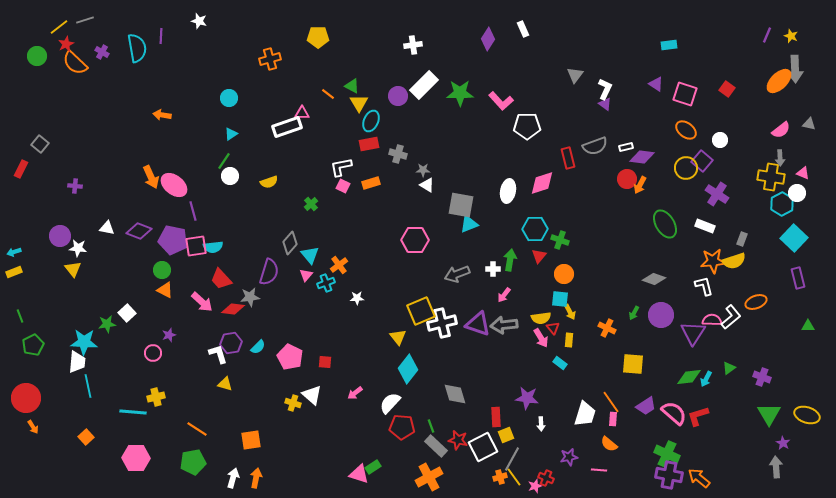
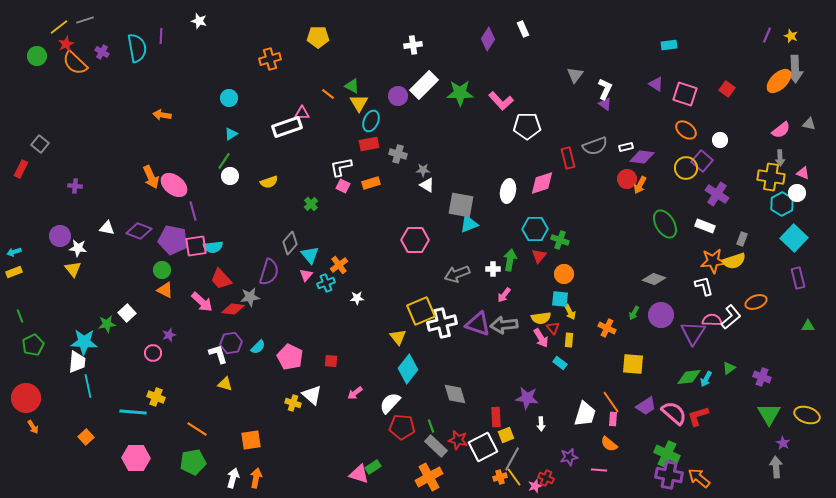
red square at (325, 362): moved 6 px right, 1 px up
yellow cross at (156, 397): rotated 36 degrees clockwise
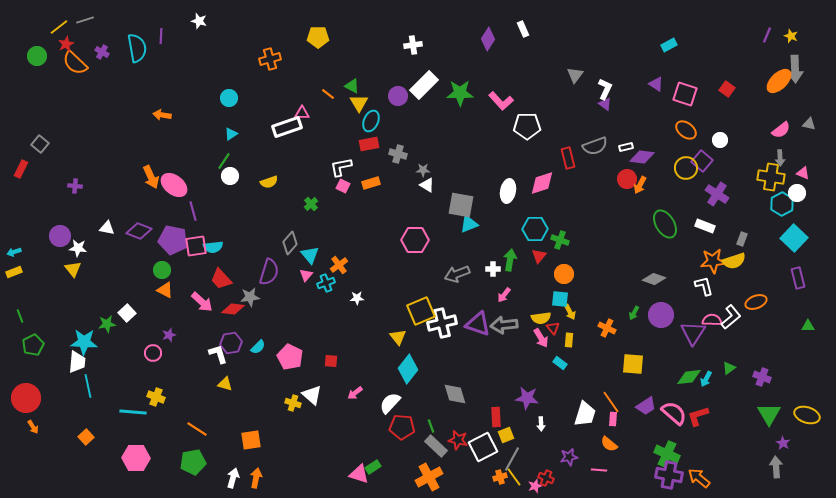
cyan rectangle at (669, 45): rotated 21 degrees counterclockwise
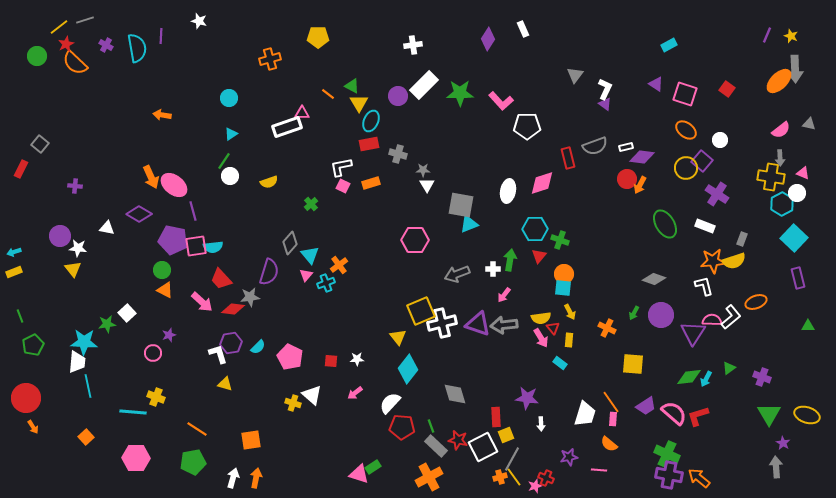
purple cross at (102, 52): moved 4 px right, 7 px up
white triangle at (427, 185): rotated 28 degrees clockwise
purple diamond at (139, 231): moved 17 px up; rotated 10 degrees clockwise
white star at (357, 298): moved 61 px down
cyan square at (560, 299): moved 3 px right, 11 px up
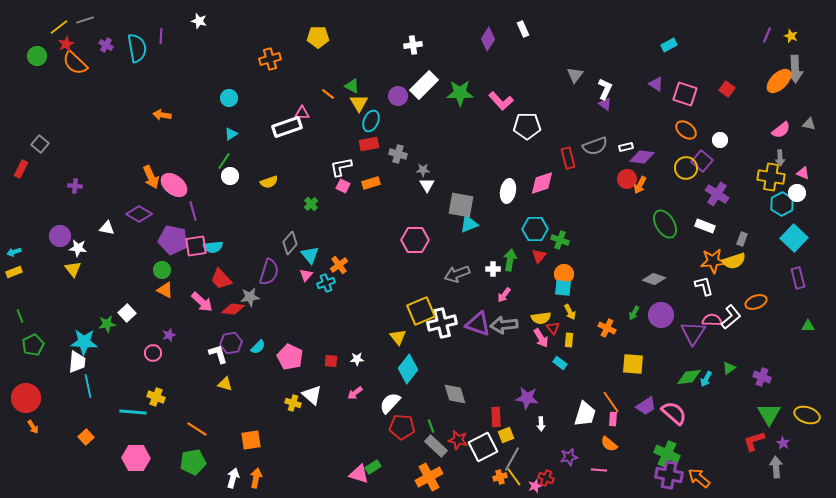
red L-shape at (698, 416): moved 56 px right, 25 px down
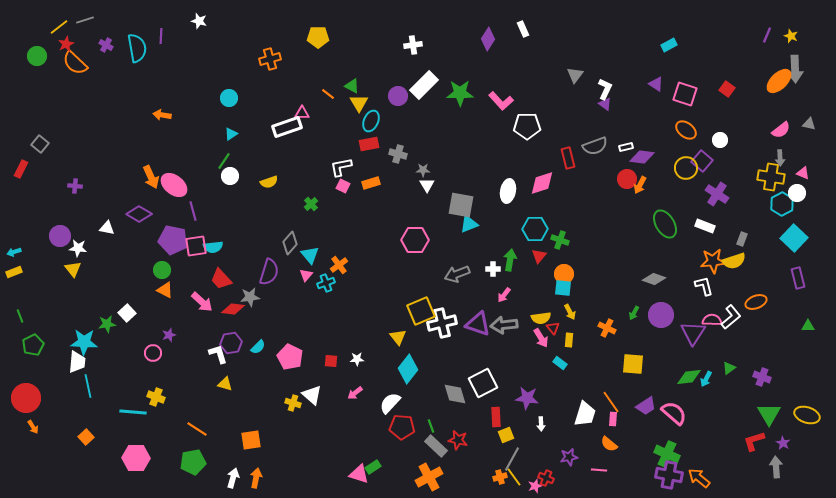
white square at (483, 447): moved 64 px up
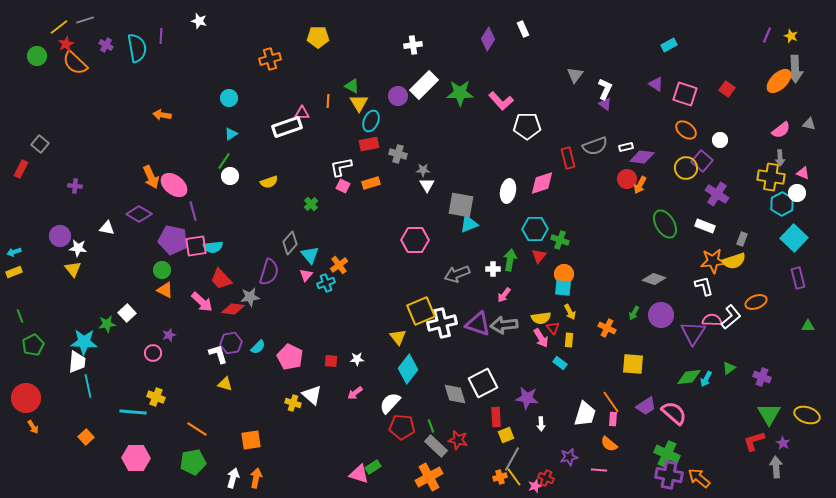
orange line at (328, 94): moved 7 px down; rotated 56 degrees clockwise
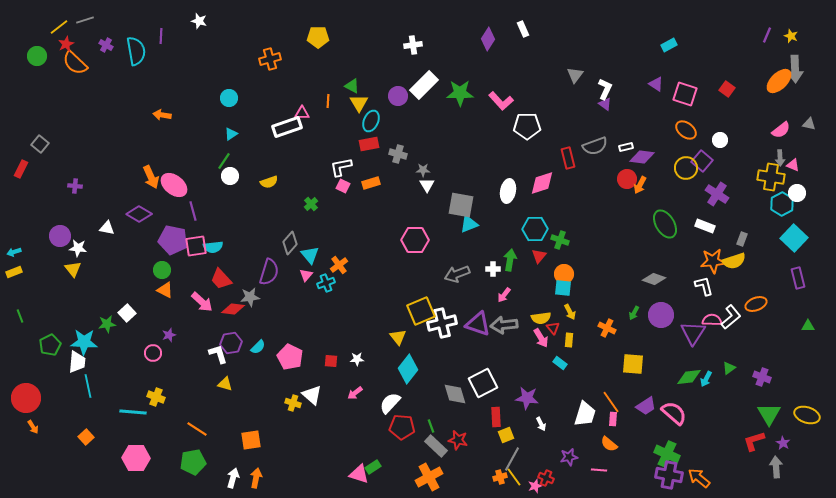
cyan semicircle at (137, 48): moved 1 px left, 3 px down
pink triangle at (803, 173): moved 10 px left, 8 px up
orange ellipse at (756, 302): moved 2 px down
green pentagon at (33, 345): moved 17 px right
white arrow at (541, 424): rotated 24 degrees counterclockwise
